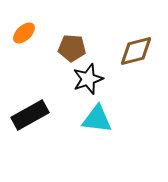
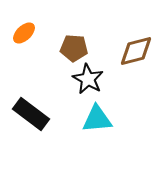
brown pentagon: moved 2 px right
black star: rotated 24 degrees counterclockwise
black rectangle: moved 1 px right, 1 px up; rotated 66 degrees clockwise
cyan triangle: rotated 12 degrees counterclockwise
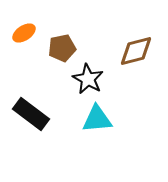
orange ellipse: rotated 10 degrees clockwise
brown pentagon: moved 12 px left; rotated 16 degrees counterclockwise
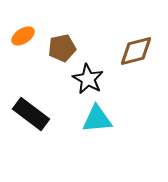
orange ellipse: moved 1 px left, 3 px down
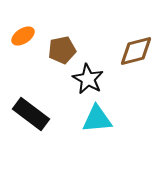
brown pentagon: moved 2 px down
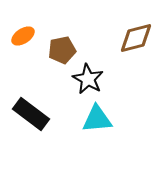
brown diamond: moved 13 px up
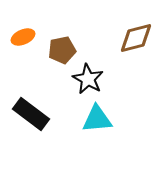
orange ellipse: moved 1 px down; rotated 10 degrees clockwise
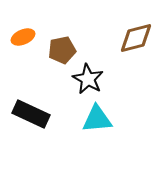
black rectangle: rotated 12 degrees counterclockwise
